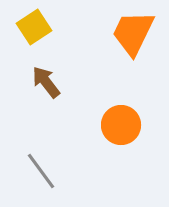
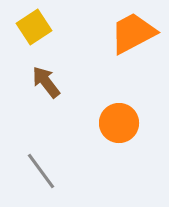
orange trapezoid: rotated 36 degrees clockwise
orange circle: moved 2 px left, 2 px up
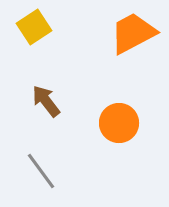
brown arrow: moved 19 px down
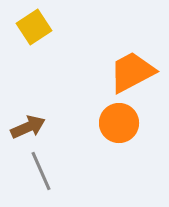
orange trapezoid: moved 1 px left, 39 px down
brown arrow: moved 18 px left, 26 px down; rotated 104 degrees clockwise
gray line: rotated 12 degrees clockwise
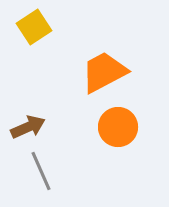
orange trapezoid: moved 28 px left
orange circle: moved 1 px left, 4 px down
